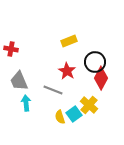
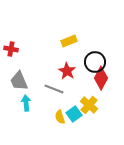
gray line: moved 1 px right, 1 px up
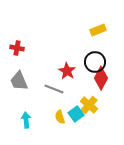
yellow rectangle: moved 29 px right, 11 px up
red cross: moved 6 px right, 1 px up
cyan arrow: moved 17 px down
cyan square: moved 2 px right
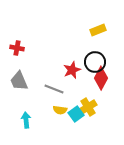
red star: moved 5 px right, 1 px up; rotated 18 degrees clockwise
yellow cross: moved 1 px left, 2 px down; rotated 18 degrees clockwise
yellow semicircle: moved 7 px up; rotated 64 degrees counterclockwise
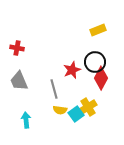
gray line: rotated 54 degrees clockwise
